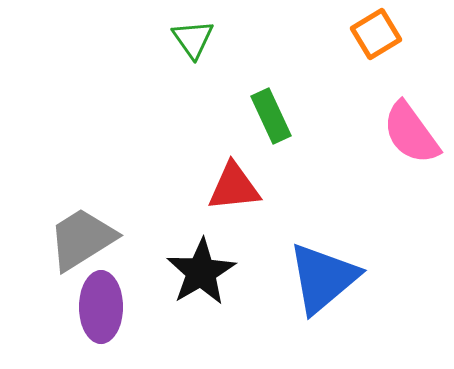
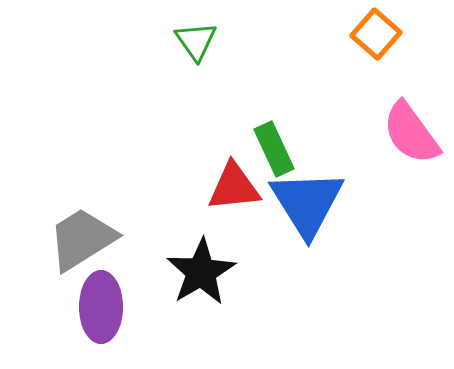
orange square: rotated 18 degrees counterclockwise
green triangle: moved 3 px right, 2 px down
green rectangle: moved 3 px right, 33 px down
blue triangle: moved 16 px left, 75 px up; rotated 22 degrees counterclockwise
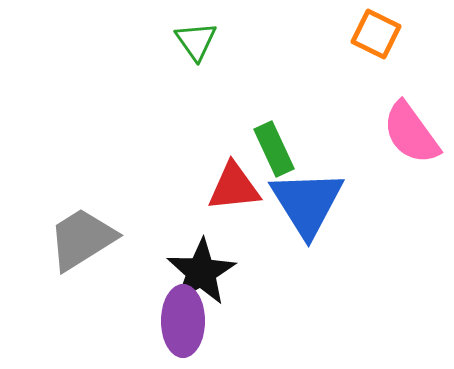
orange square: rotated 15 degrees counterclockwise
purple ellipse: moved 82 px right, 14 px down
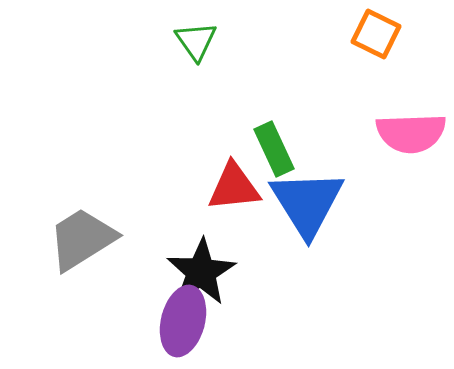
pink semicircle: rotated 56 degrees counterclockwise
purple ellipse: rotated 14 degrees clockwise
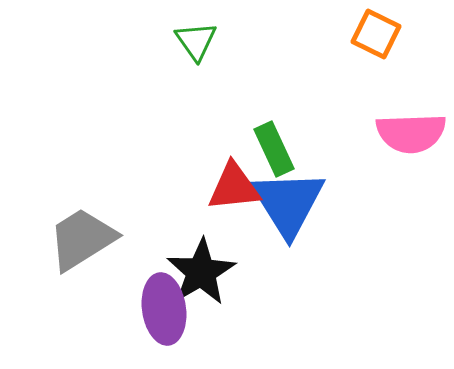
blue triangle: moved 19 px left
purple ellipse: moved 19 px left, 12 px up; rotated 22 degrees counterclockwise
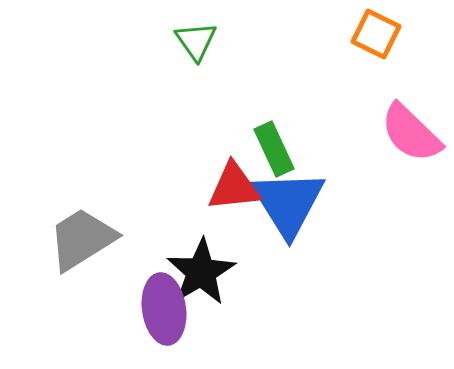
pink semicircle: rotated 46 degrees clockwise
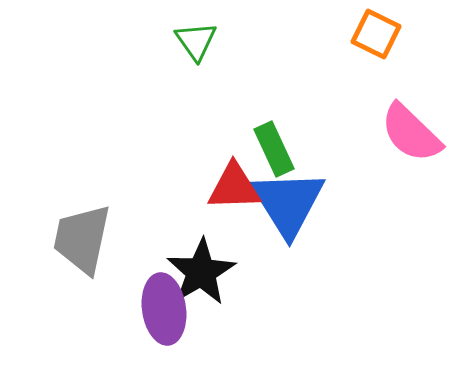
red triangle: rotated 4 degrees clockwise
gray trapezoid: rotated 46 degrees counterclockwise
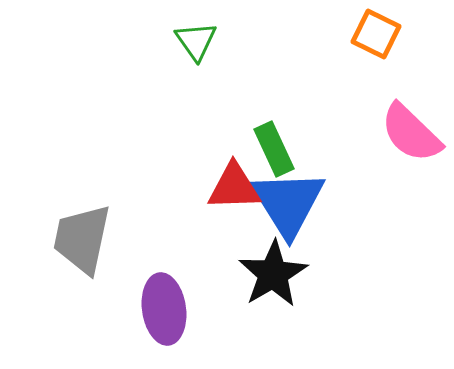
black star: moved 72 px right, 2 px down
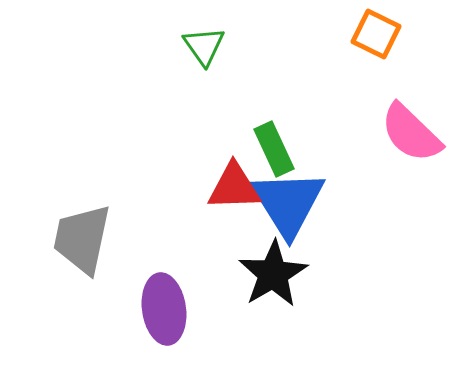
green triangle: moved 8 px right, 5 px down
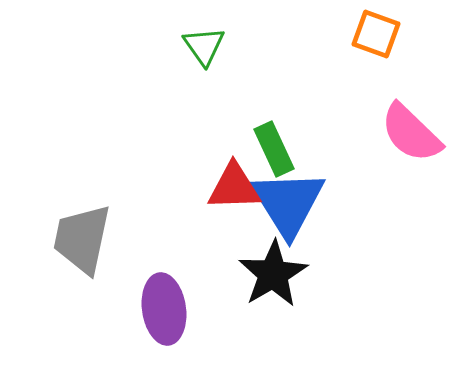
orange square: rotated 6 degrees counterclockwise
